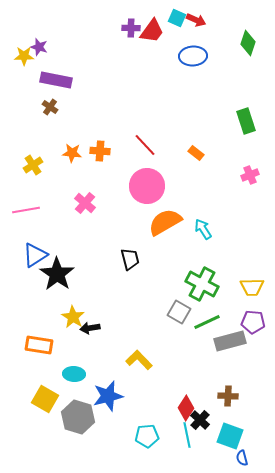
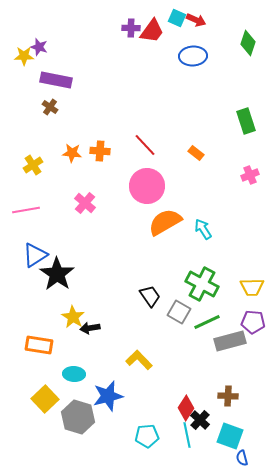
black trapezoid at (130, 259): moved 20 px right, 37 px down; rotated 20 degrees counterclockwise
yellow square at (45, 399): rotated 16 degrees clockwise
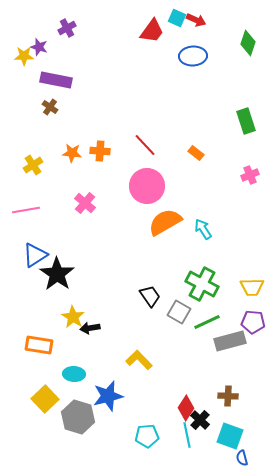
purple cross at (131, 28): moved 64 px left; rotated 30 degrees counterclockwise
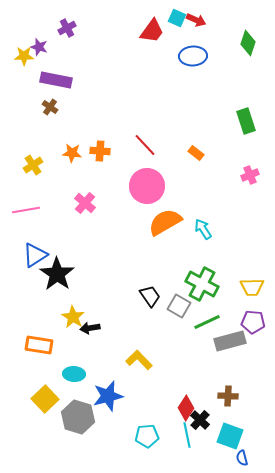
gray square at (179, 312): moved 6 px up
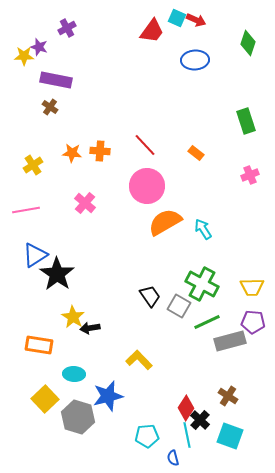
blue ellipse at (193, 56): moved 2 px right, 4 px down
brown cross at (228, 396): rotated 30 degrees clockwise
blue semicircle at (242, 458): moved 69 px left
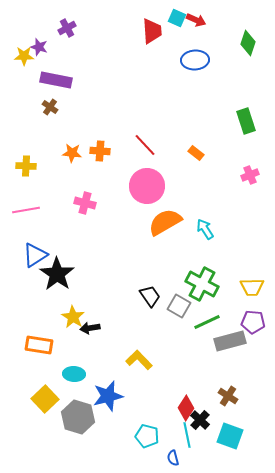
red trapezoid at (152, 31): rotated 40 degrees counterclockwise
yellow cross at (33, 165): moved 7 px left, 1 px down; rotated 36 degrees clockwise
pink cross at (85, 203): rotated 25 degrees counterclockwise
cyan arrow at (203, 229): moved 2 px right
cyan pentagon at (147, 436): rotated 20 degrees clockwise
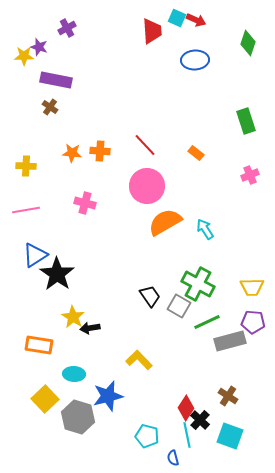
green cross at (202, 284): moved 4 px left
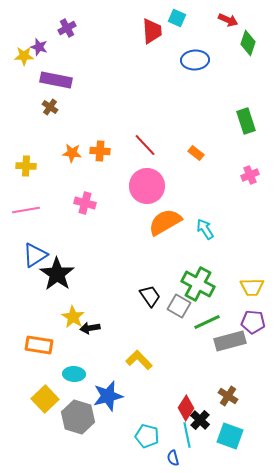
red arrow at (196, 20): moved 32 px right
